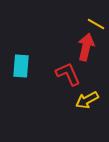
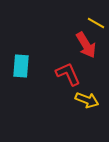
yellow line: moved 1 px up
red arrow: moved 2 px up; rotated 136 degrees clockwise
yellow arrow: rotated 130 degrees counterclockwise
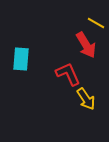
cyan rectangle: moved 7 px up
yellow arrow: moved 1 px left, 1 px up; rotated 35 degrees clockwise
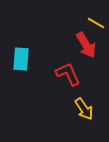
yellow arrow: moved 2 px left, 10 px down
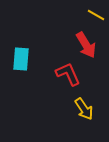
yellow line: moved 8 px up
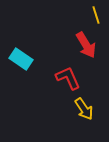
yellow line: rotated 42 degrees clockwise
cyan rectangle: rotated 60 degrees counterclockwise
red L-shape: moved 4 px down
